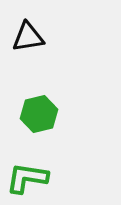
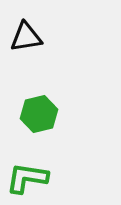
black triangle: moved 2 px left
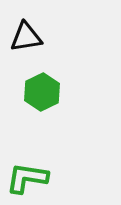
green hexagon: moved 3 px right, 22 px up; rotated 12 degrees counterclockwise
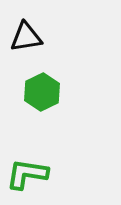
green L-shape: moved 4 px up
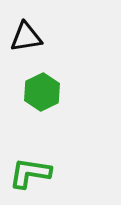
green L-shape: moved 3 px right, 1 px up
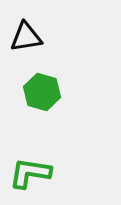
green hexagon: rotated 18 degrees counterclockwise
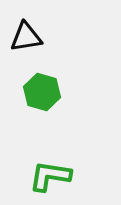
green L-shape: moved 20 px right, 3 px down
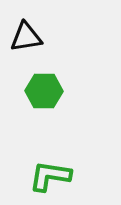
green hexagon: moved 2 px right, 1 px up; rotated 15 degrees counterclockwise
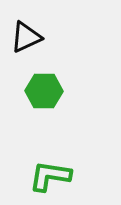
black triangle: rotated 16 degrees counterclockwise
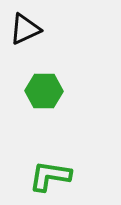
black triangle: moved 1 px left, 8 px up
